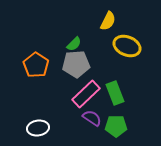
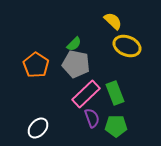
yellow semicircle: moved 5 px right; rotated 72 degrees counterclockwise
gray pentagon: rotated 16 degrees clockwise
purple semicircle: rotated 36 degrees clockwise
white ellipse: rotated 40 degrees counterclockwise
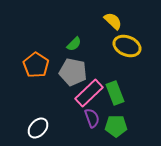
gray pentagon: moved 3 px left, 8 px down
pink rectangle: moved 3 px right, 1 px up
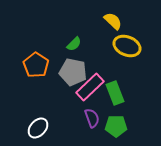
pink rectangle: moved 1 px right, 6 px up
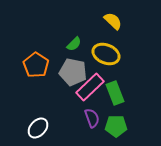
yellow ellipse: moved 21 px left, 8 px down
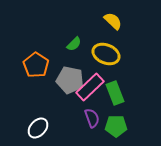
gray pentagon: moved 3 px left, 8 px down
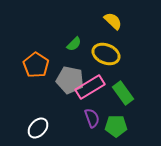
pink rectangle: rotated 12 degrees clockwise
green rectangle: moved 8 px right; rotated 15 degrees counterclockwise
